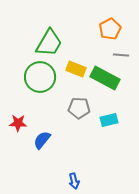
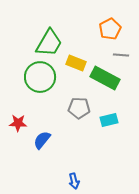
yellow rectangle: moved 6 px up
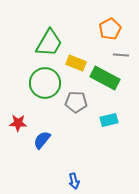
green circle: moved 5 px right, 6 px down
gray pentagon: moved 3 px left, 6 px up
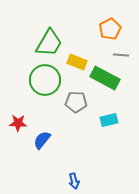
yellow rectangle: moved 1 px right, 1 px up
green circle: moved 3 px up
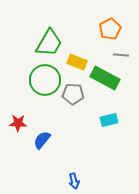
gray pentagon: moved 3 px left, 8 px up
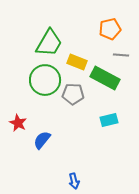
orange pentagon: rotated 15 degrees clockwise
red star: rotated 24 degrees clockwise
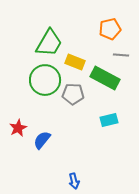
yellow rectangle: moved 2 px left
red star: moved 5 px down; rotated 18 degrees clockwise
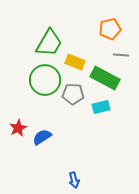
cyan rectangle: moved 8 px left, 13 px up
blue semicircle: moved 3 px up; rotated 18 degrees clockwise
blue arrow: moved 1 px up
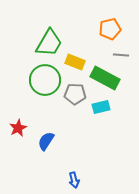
gray pentagon: moved 2 px right
blue semicircle: moved 4 px right, 4 px down; rotated 24 degrees counterclockwise
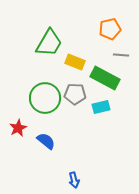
green circle: moved 18 px down
blue semicircle: rotated 96 degrees clockwise
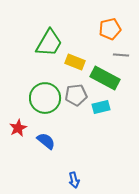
gray pentagon: moved 1 px right, 1 px down; rotated 10 degrees counterclockwise
